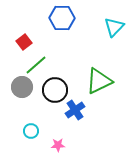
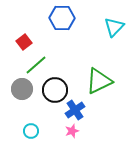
gray circle: moved 2 px down
pink star: moved 14 px right, 14 px up; rotated 16 degrees counterclockwise
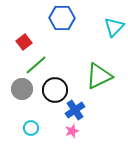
green triangle: moved 5 px up
cyan circle: moved 3 px up
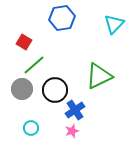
blue hexagon: rotated 10 degrees counterclockwise
cyan triangle: moved 3 px up
red square: rotated 21 degrees counterclockwise
green line: moved 2 px left
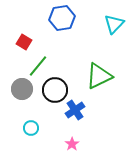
green line: moved 4 px right, 1 px down; rotated 10 degrees counterclockwise
pink star: moved 13 px down; rotated 16 degrees counterclockwise
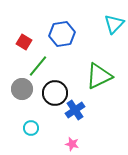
blue hexagon: moved 16 px down
black circle: moved 3 px down
pink star: rotated 24 degrees counterclockwise
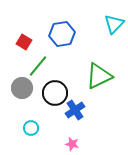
gray circle: moved 1 px up
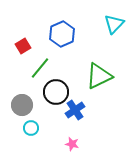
blue hexagon: rotated 15 degrees counterclockwise
red square: moved 1 px left, 4 px down; rotated 28 degrees clockwise
green line: moved 2 px right, 2 px down
gray circle: moved 17 px down
black circle: moved 1 px right, 1 px up
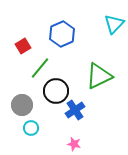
black circle: moved 1 px up
pink star: moved 2 px right
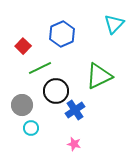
red square: rotated 14 degrees counterclockwise
green line: rotated 25 degrees clockwise
